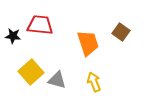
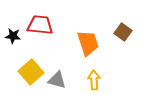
brown square: moved 2 px right
yellow arrow: moved 2 px up; rotated 18 degrees clockwise
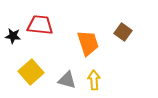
gray triangle: moved 10 px right
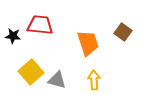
gray triangle: moved 10 px left
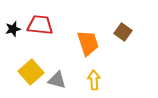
black star: moved 7 px up; rotated 21 degrees counterclockwise
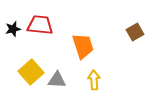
brown square: moved 12 px right; rotated 24 degrees clockwise
orange trapezoid: moved 5 px left, 3 px down
gray triangle: rotated 12 degrees counterclockwise
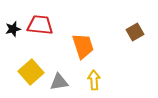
gray triangle: moved 2 px right, 2 px down; rotated 12 degrees counterclockwise
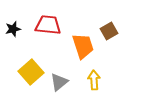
red trapezoid: moved 8 px right
brown square: moved 26 px left, 1 px up
gray triangle: rotated 30 degrees counterclockwise
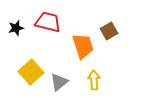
red trapezoid: moved 3 px up; rotated 8 degrees clockwise
black star: moved 3 px right, 1 px up
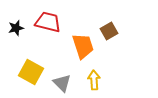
yellow square: rotated 20 degrees counterclockwise
gray triangle: moved 3 px right, 1 px down; rotated 36 degrees counterclockwise
